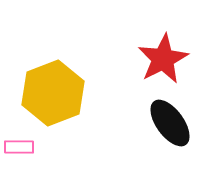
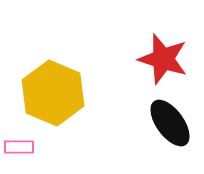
red star: rotated 27 degrees counterclockwise
yellow hexagon: rotated 16 degrees counterclockwise
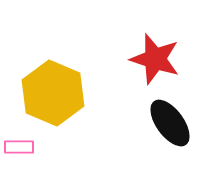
red star: moved 8 px left
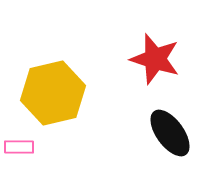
yellow hexagon: rotated 24 degrees clockwise
black ellipse: moved 10 px down
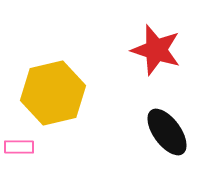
red star: moved 1 px right, 9 px up
black ellipse: moved 3 px left, 1 px up
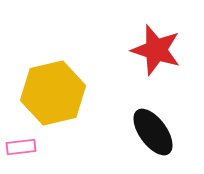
black ellipse: moved 14 px left
pink rectangle: moved 2 px right; rotated 8 degrees counterclockwise
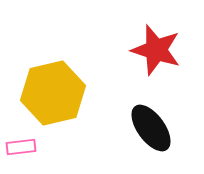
black ellipse: moved 2 px left, 4 px up
